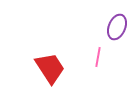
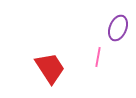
purple ellipse: moved 1 px right, 1 px down
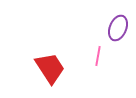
pink line: moved 1 px up
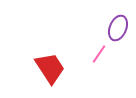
pink line: moved 1 px right, 2 px up; rotated 24 degrees clockwise
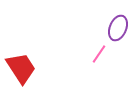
red trapezoid: moved 29 px left
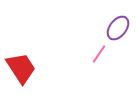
purple ellipse: rotated 15 degrees clockwise
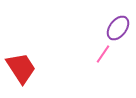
pink line: moved 4 px right
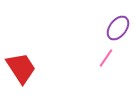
pink line: moved 3 px right, 4 px down
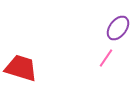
red trapezoid: rotated 40 degrees counterclockwise
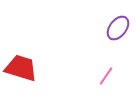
pink line: moved 18 px down
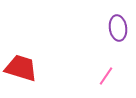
purple ellipse: rotated 45 degrees counterclockwise
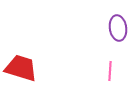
pink line: moved 4 px right, 5 px up; rotated 30 degrees counterclockwise
